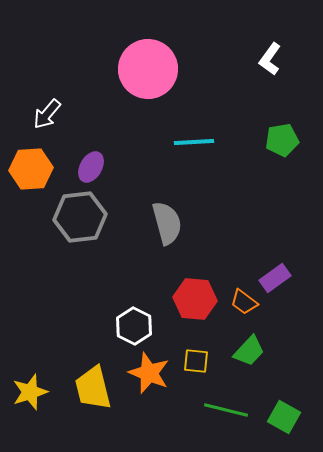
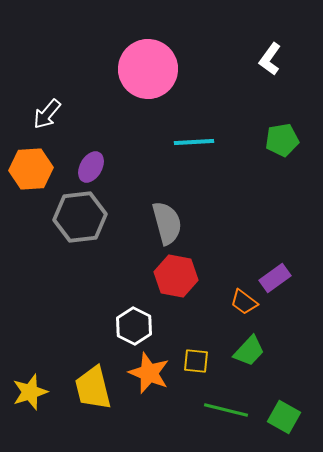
red hexagon: moved 19 px left, 23 px up; rotated 6 degrees clockwise
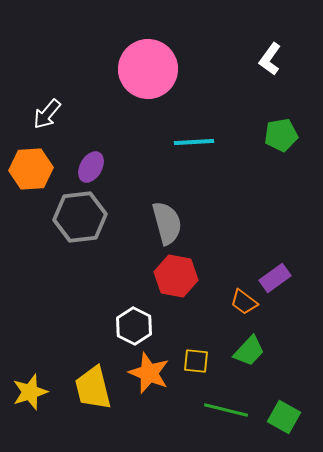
green pentagon: moved 1 px left, 5 px up
